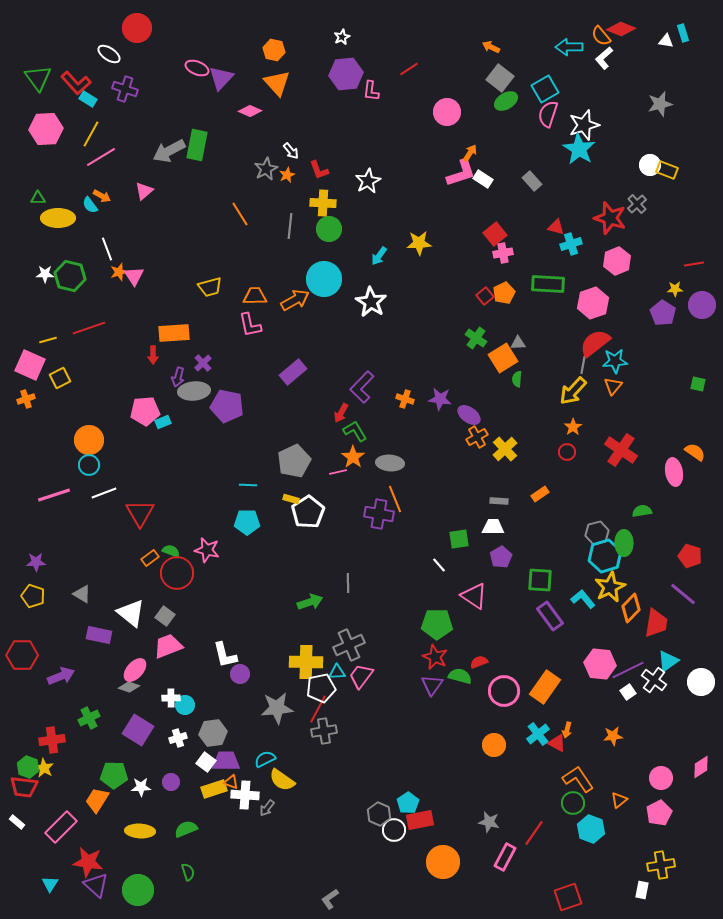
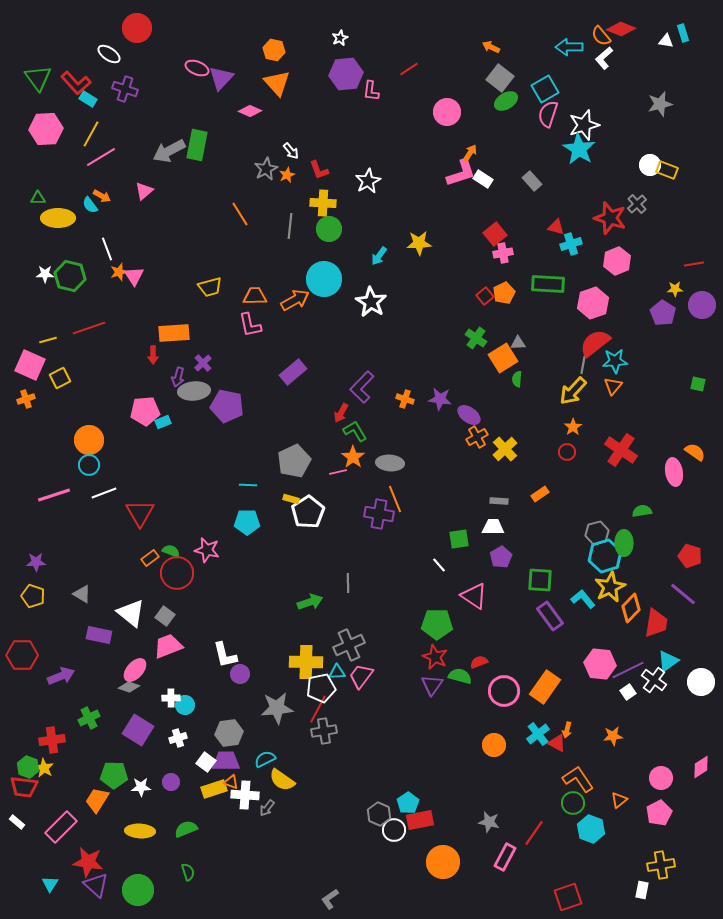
white star at (342, 37): moved 2 px left, 1 px down
gray hexagon at (213, 733): moved 16 px right
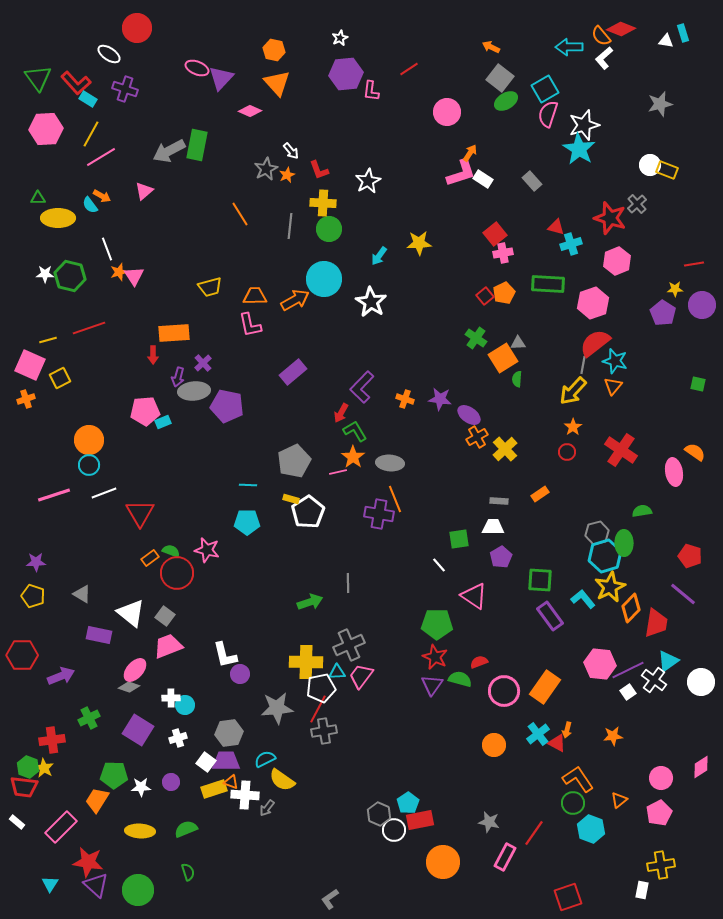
cyan star at (615, 361): rotated 20 degrees clockwise
green semicircle at (460, 676): moved 3 px down
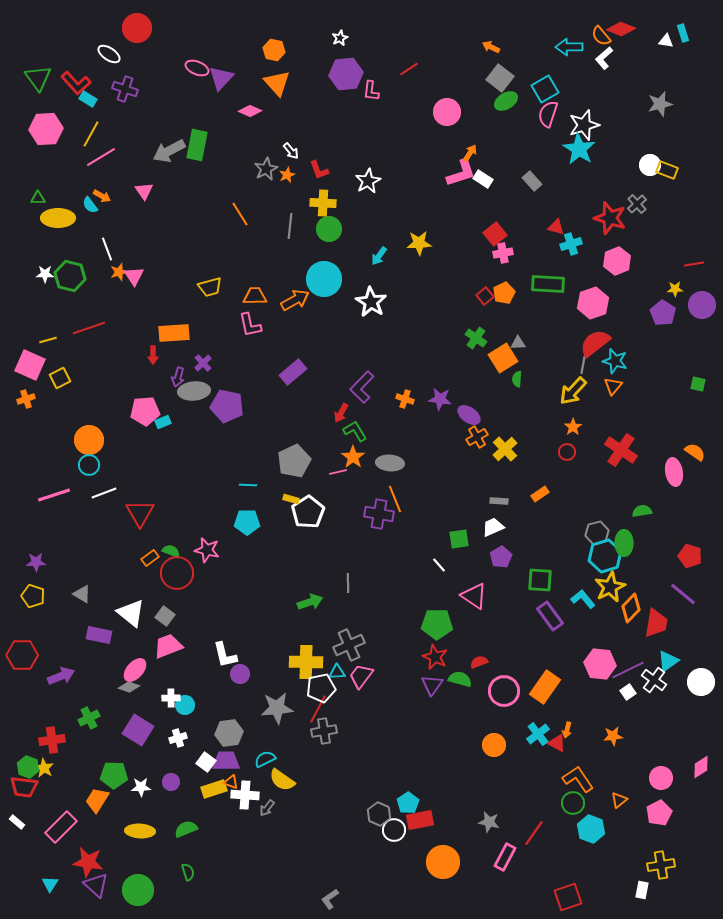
pink triangle at (144, 191): rotated 24 degrees counterclockwise
white trapezoid at (493, 527): rotated 25 degrees counterclockwise
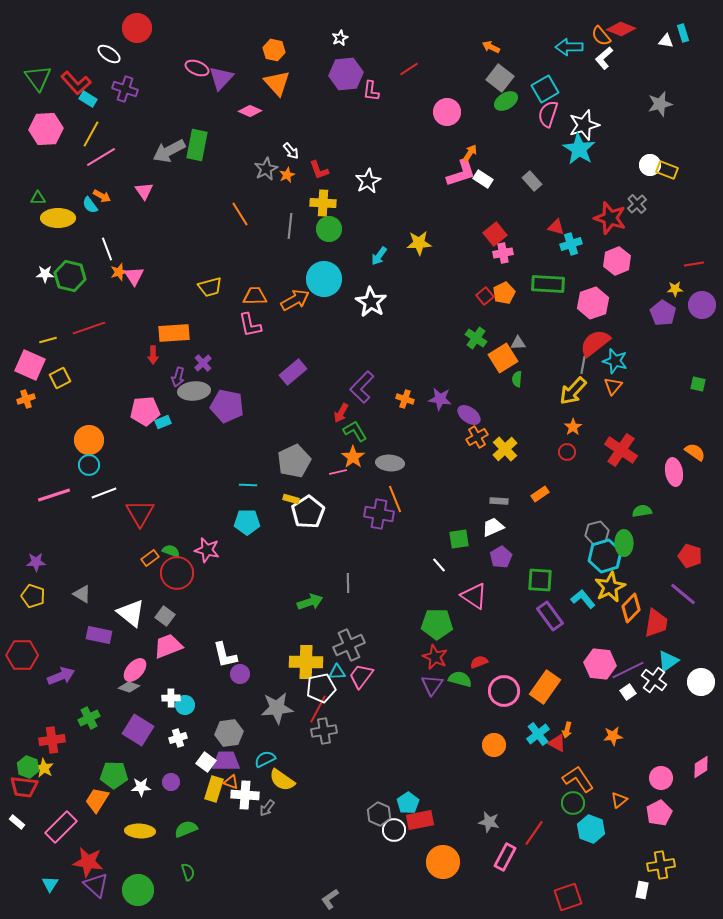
yellow rectangle at (214, 789): rotated 55 degrees counterclockwise
